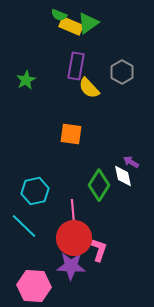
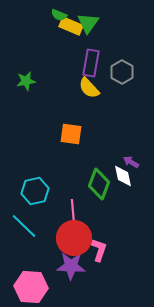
green triangle: rotated 20 degrees counterclockwise
purple rectangle: moved 15 px right, 3 px up
green star: moved 1 px down; rotated 18 degrees clockwise
green diamond: moved 1 px up; rotated 12 degrees counterclockwise
pink hexagon: moved 3 px left, 1 px down
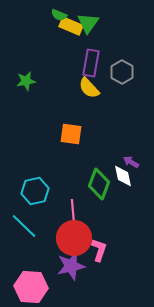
purple star: rotated 16 degrees counterclockwise
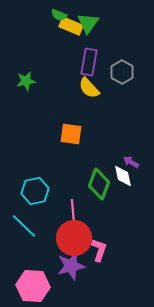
purple rectangle: moved 2 px left, 1 px up
pink hexagon: moved 2 px right, 1 px up
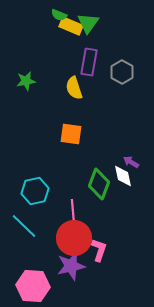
yellow semicircle: moved 15 px left; rotated 25 degrees clockwise
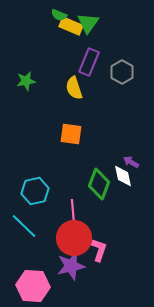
purple rectangle: rotated 12 degrees clockwise
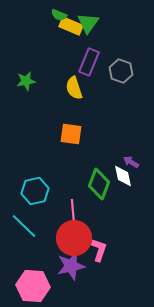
gray hexagon: moved 1 px left, 1 px up; rotated 10 degrees counterclockwise
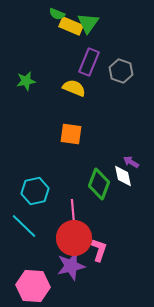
green semicircle: moved 2 px left, 1 px up
yellow semicircle: rotated 130 degrees clockwise
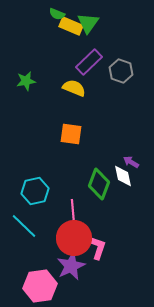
purple rectangle: rotated 24 degrees clockwise
pink L-shape: moved 1 px left, 2 px up
purple star: rotated 12 degrees counterclockwise
pink hexagon: moved 7 px right; rotated 12 degrees counterclockwise
